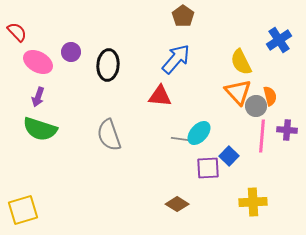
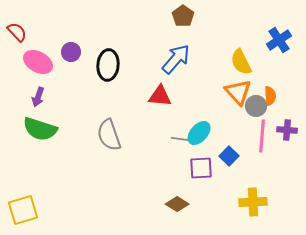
orange semicircle: rotated 12 degrees clockwise
purple square: moved 7 px left
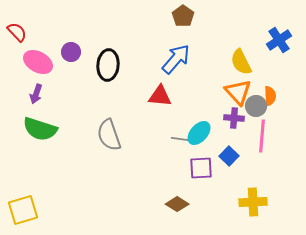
purple arrow: moved 2 px left, 3 px up
purple cross: moved 53 px left, 12 px up
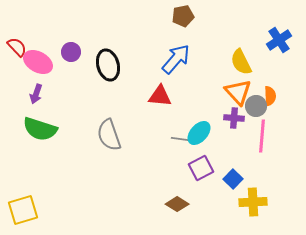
brown pentagon: rotated 25 degrees clockwise
red semicircle: moved 15 px down
black ellipse: rotated 20 degrees counterclockwise
blue square: moved 4 px right, 23 px down
purple square: rotated 25 degrees counterclockwise
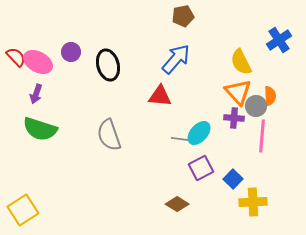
red semicircle: moved 1 px left, 10 px down
yellow square: rotated 16 degrees counterclockwise
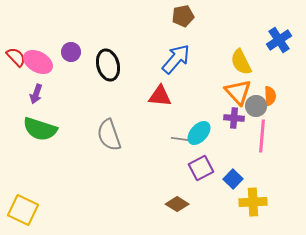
yellow square: rotated 32 degrees counterclockwise
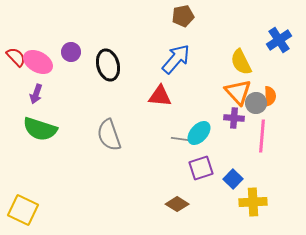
gray circle: moved 3 px up
purple square: rotated 10 degrees clockwise
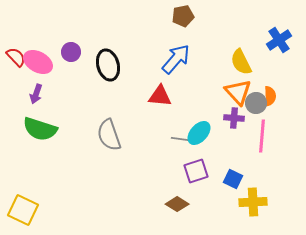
purple square: moved 5 px left, 3 px down
blue square: rotated 18 degrees counterclockwise
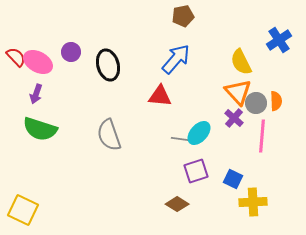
orange semicircle: moved 6 px right, 5 px down
purple cross: rotated 36 degrees clockwise
